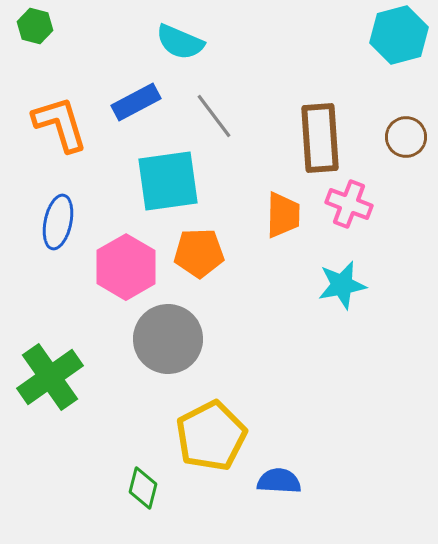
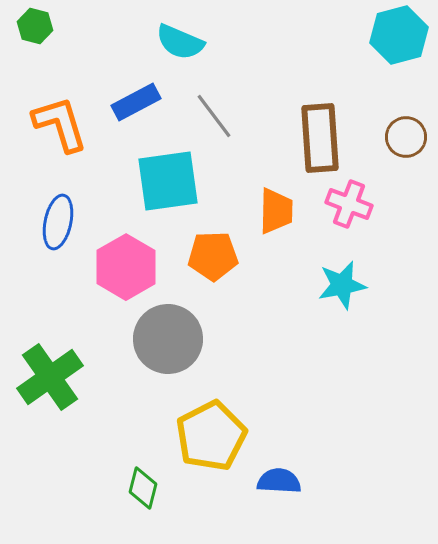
orange trapezoid: moved 7 px left, 4 px up
orange pentagon: moved 14 px right, 3 px down
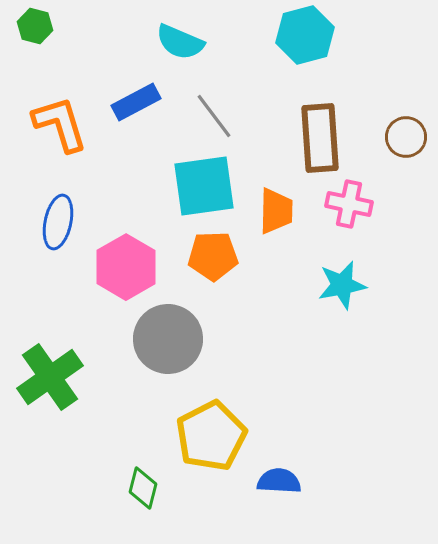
cyan hexagon: moved 94 px left
cyan square: moved 36 px right, 5 px down
pink cross: rotated 9 degrees counterclockwise
